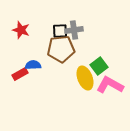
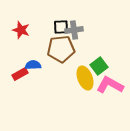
black square: moved 1 px right, 4 px up
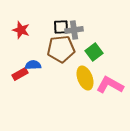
green square: moved 5 px left, 14 px up
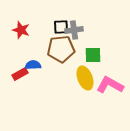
green square: moved 1 px left, 3 px down; rotated 36 degrees clockwise
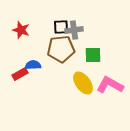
yellow ellipse: moved 2 px left, 5 px down; rotated 15 degrees counterclockwise
